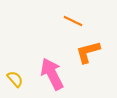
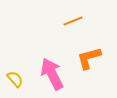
orange line: rotated 48 degrees counterclockwise
orange L-shape: moved 1 px right, 6 px down
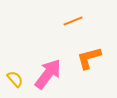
pink arrow: moved 4 px left; rotated 64 degrees clockwise
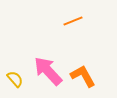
orange L-shape: moved 6 px left, 18 px down; rotated 76 degrees clockwise
pink arrow: moved 3 px up; rotated 80 degrees counterclockwise
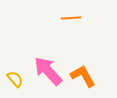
orange line: moved 2 px left, 3 px up; rotated 18 degrees clockwise
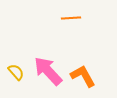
yellow semicircle: moved 1 px right, 7 px up
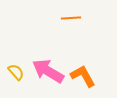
pink arrow: rotated 16 degrees counterclockwise
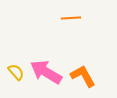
pink arrow: moved 2 px left, 1 px down
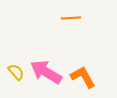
orange L-shape: moved 1 px down
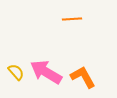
orange line: moved 1 px right, 1 px down
